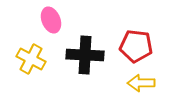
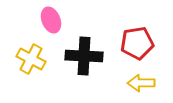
red pentagon: moved 1 px right, 3 px up; rotated 16 degrees counterclockwise
black cross: moved 1 px left, 1 px down
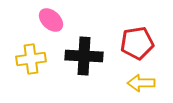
pink ellipse: rotated 25 degrees counterclockwise
yellow cross: rotated 36 degrees counterclockwise
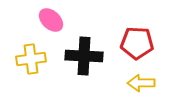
red pentagon: rotated 12 degrees clockwise
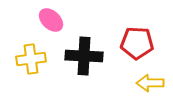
yellow arrow: moved 9 px right
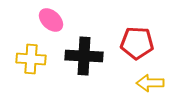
yellow cross: rotated 12 degrees clockwise
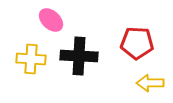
black cross: moved 5 px left
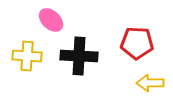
yellow cross: moved 4 px left, 3 px up
